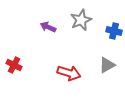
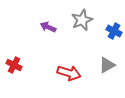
gray star: moved 1 px right
blue cross: rotated 14 degrees clockwise
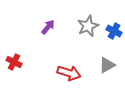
gray star: moved 6 px right, 6 px down
purple arrow: rotated 105 degrees clockwise
red cross: moved 3 px up
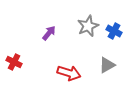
purple arrow: moved 1 px right, 6 px down
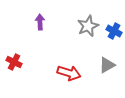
purple arrow: moved 9 px left, 11 px up; rotated 42 degrees counterclockwise
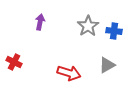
purple arrow: rotated 14 degrees clockwise
gray star: rotated 10 degrees counterclockwise
blue cross: rotated 21 degrees counterclockwise
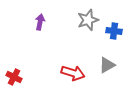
gray star: moved 6 px up; rotated 15 degrees clockwise
red cross: moved 15 px down
red arrow: moved 4 px right
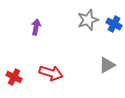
purple arrow: moved 4 px left, 5 px down
blue cross: moved 7 px up; rotated 21 degrees clockwise
red arrow: moved 22 px left
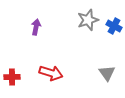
blue cross: moved 2 px down
gray triangle: moved 8 px down; rotated 36 degrees counterclockwise
red cross: moved 2 px left; rotated 28 degrees counterclockwise
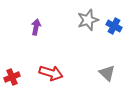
gray triangle: rotated 12 degrees counterclockwise
red cross: rotated 21 degrees counterclockwise
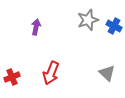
red arrow: rotated 95 degrees clockwise
